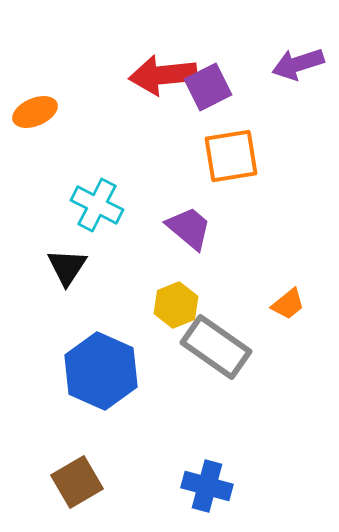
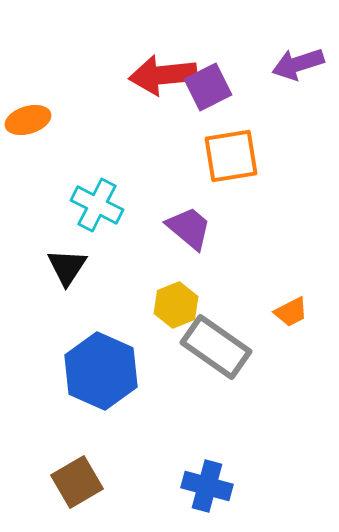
orange ellipse: moved 7 px left, 8 px down; rotated 6 degrees clockwise
orange trapezoid: moved 3 px right, 8 px down; rotated 12 degrees clockwise
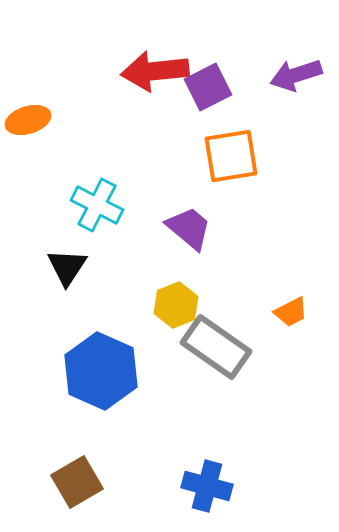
purple arrow: moved 2 px left, 11 px down
red arrow: moved 8 px left, 4 px up
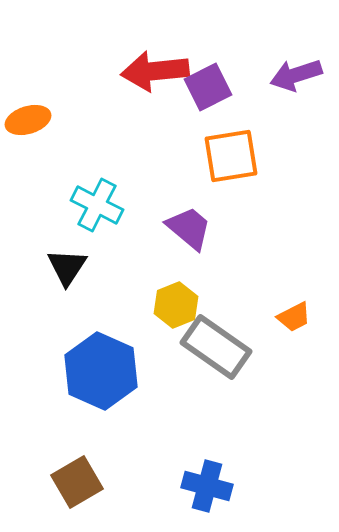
orange trapezoid: moved 3 px right, 5 px down
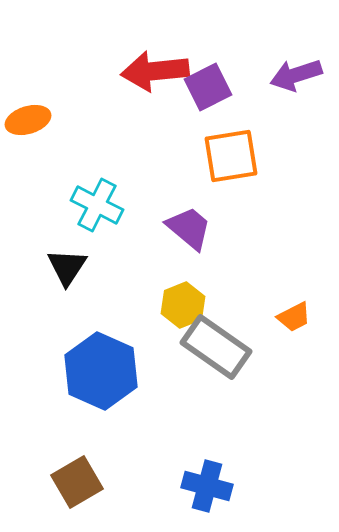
yellow hexagon: moved 7 px right
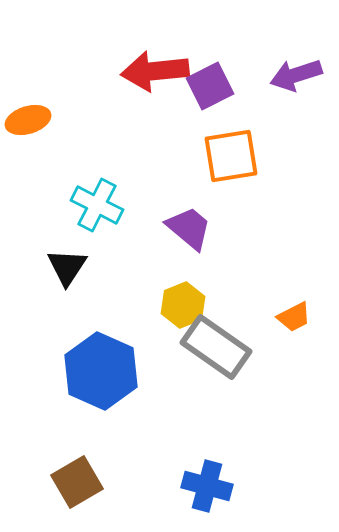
purple square: moved 2 px right, 1 px up
